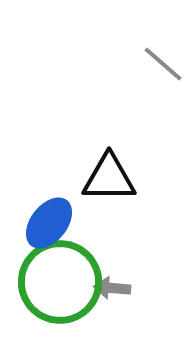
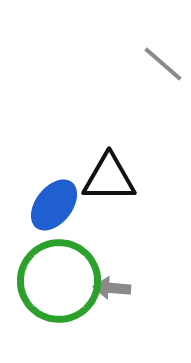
blue ellipse: moved 5 px right, 18 px up
green circle: moved 1 px left, 1 px up
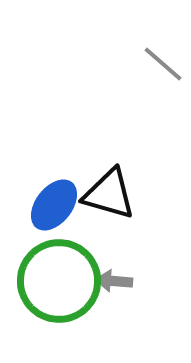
black triangle: moved 16 px down; rotated 16 degrees clockwise
gray arrow: moved 2 px right, 7 px up
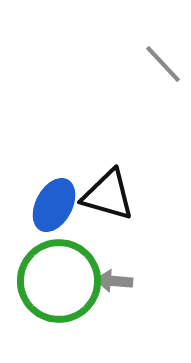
gray line: rotated 6 degrees clockwise
black triangle: moved 1 px left, 1 px down
blue ellipse: rotated 10 degrees counterclockwise
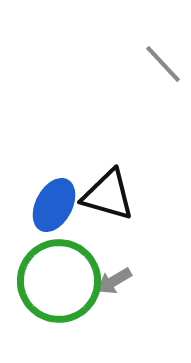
gray arrow: rotated 36 degrees counterclockwise
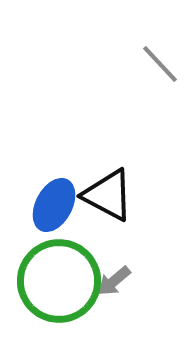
gray line: moved 3 px left
black triangle: rotated 12 degrees clockwise
gray arrow: rotated 9 degrees counterclockwise
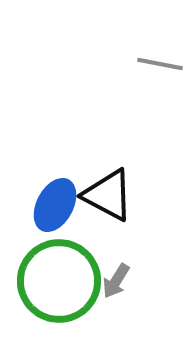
gray line: rotated 36 degrees counterclockwise
blue ellipse: moved 1 px right
gray arrow: moved 2 px right; rotated 18 degrees counterclockwise
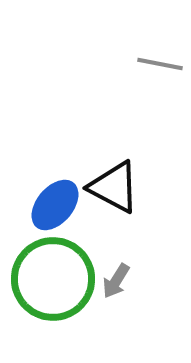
black triangle: moved 6 px right, 8 px up
blue ellipse: rotated 12 degrees clockwise
green circle: moved 6 px left, 2 px up
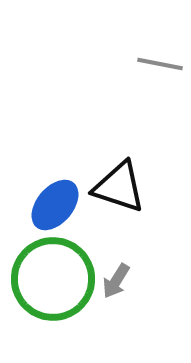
black triangle: moved 5 px right; rotated 10 degrees counterclockwise
